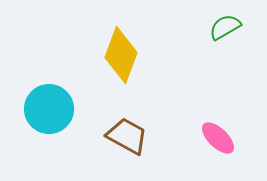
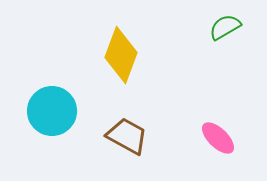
cyan circle: moved 3 px right, 2 px down
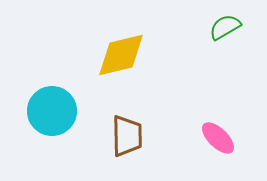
yellow diamond: rotated 56 degrees clockwise
brown trapezoid: rotated 60 degrees clockwise
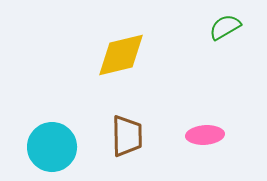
cyan circle: moved 36 px down
pink ellipse: moved 13 px left, 3 px up; rotated 48 degrees counterclockwise
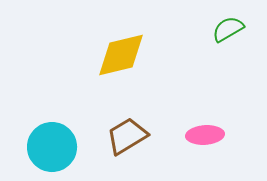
green semicircle: moved 3 px right, 2 px down
brown trapezoid: rotated 120 degrees counterclockwise
